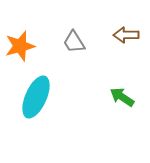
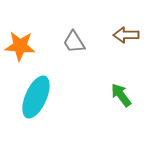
orange star: rotated 20 degrees clockwise
green arrow: moved 1 px left, 2 px up; rotated 20 degrees clockwise
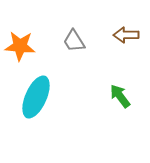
gray trapezoid: moved 1 px up
green arrow: moved 1 px left, 1 px down
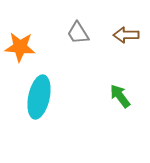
gray trapezoid: moved 4 px right, 8 px up
orange star: moved 1 px down
cyan ellipse: moved 3 px right; rotated 12 degrees counterclockwise
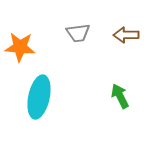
gray trapezoid: rotated 65 degrees counterclockwise
green arrow: rotated 10 degrees clockwise
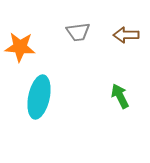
gray trapezoid: moved 1 px up
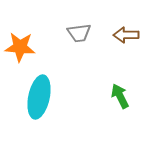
gray trapezoid: moved 1 px right, 1 px down
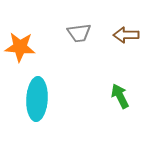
cyan ellipse: moved 2 px left, 2 px down; rotated 9 degrees counterclockwise
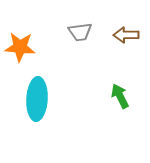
gray trapezoid: moved 1 px right, 1 px up
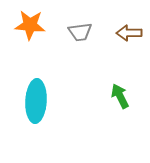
brown arrow: moved 3 px right, 2 px up
orange star: moved 10 px right, 22 px up
cyan ellipse: moved 1 px left, 2 px down
